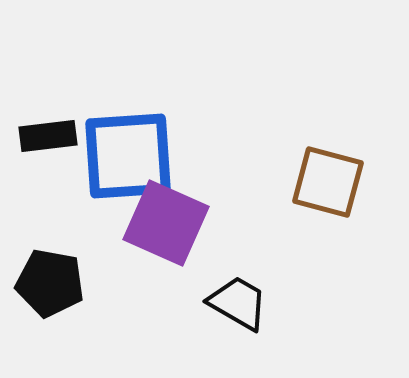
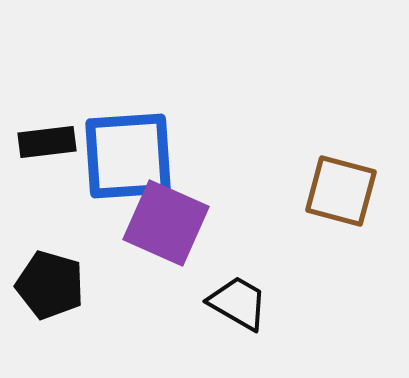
black rectangle: moved 1 px left, 6 px down
brown square: moved 13 px right, 9 px down
black pentagon: moved 2 px down; rotated 6 degrees clockwise
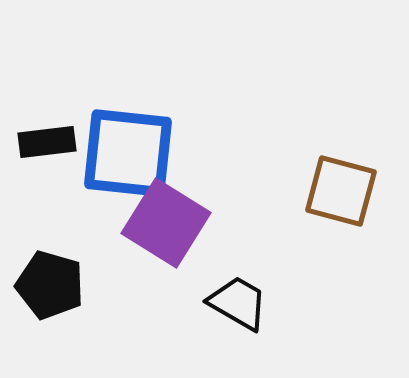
blue square: moved 3 px up; rotated 10 degrees clockwise
purple square: rotated 8 degrees clockwise
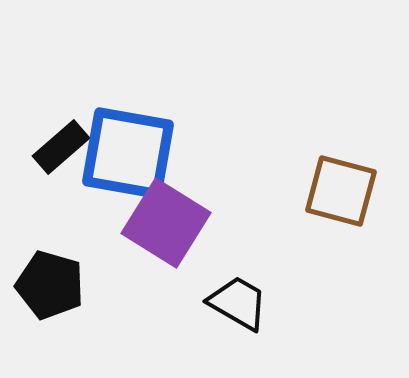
black rectangle: moved 14 px right, 5 px down; rotated 34 degrees counterclockwise
blue square: rotated 4 degrees clockwise
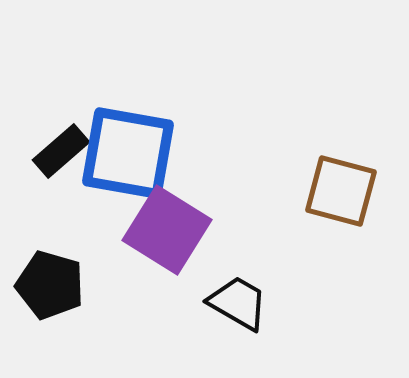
black rectangle: moved 4 px down
purple square: moved 1 px right, 7 px down
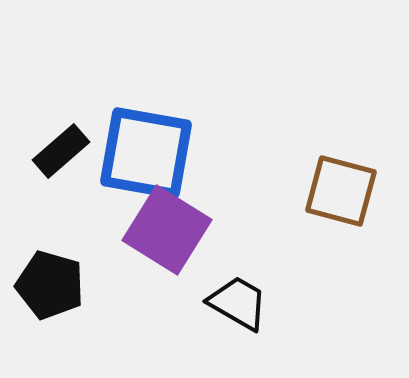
blue square: moved 18 px right
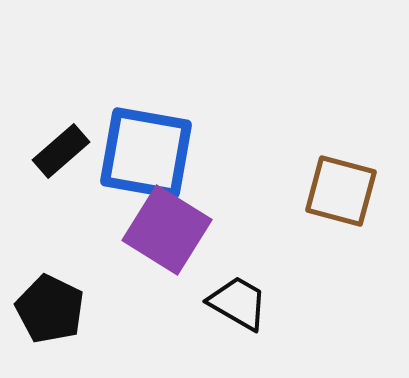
black pentagon: moved 24 px down; rotated 10 degrees clockwise
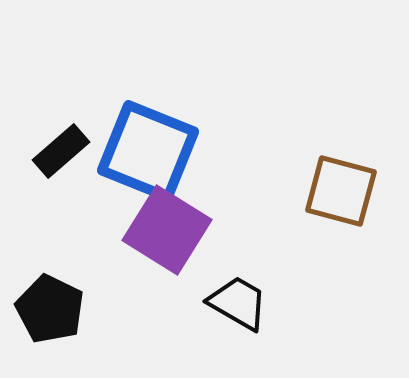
blue square: moved 2 px right, 2 px up; rotated 12 degrees clockwise
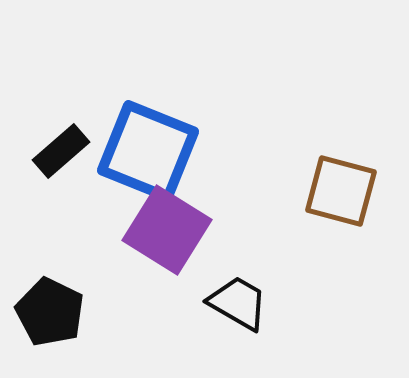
black pentagon: moved 3 px down
